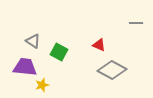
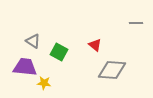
red triangle: moved 4 px left; rotated 16 degrees clockwise
gray diamond: rotated 24 degrees counterclockwise
yellow star: moved 2 px right, 2 px up; rotated 24 degrees clockwise
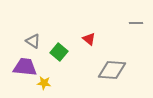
red triangle: moved 6 px left, 6 px up
green square: rotated 12 degrees clockwise
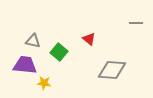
gray triangle: rotated 21 degrees counterclockwise
purple trapezoid: moved 2 px up
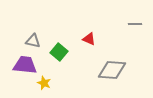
gray line: moved 1 px left, 1 px down
red triangle: rotated 16 degrees counterclockwise
yellow star: rotated 16 degrees clockwise
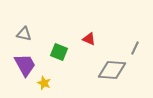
gray line: moved 24 px down; rotated 64 degrees counterclockwise
gray triangle: moved 9 px left, 7 px up
green square: rotated 18 degrees counterclockwise
purple trapezoid: rotated 55 degrees clockwise
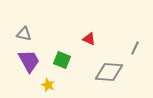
green square: moved 3 px right, 8 px down
purple trapezoid: moved 4 px right, 4 px up
gray diamond: moved 3 px left, 2 px down
yellow star: moved 4 px right, 2 px down
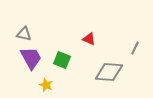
purple trapezoid: moved 2 px right, 3 px up
yellow star: moved 2 px left
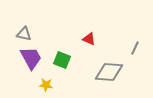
yellow star: rotated 16 degrees counterclockwise
